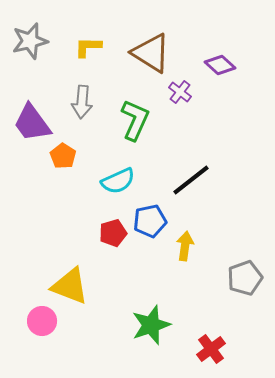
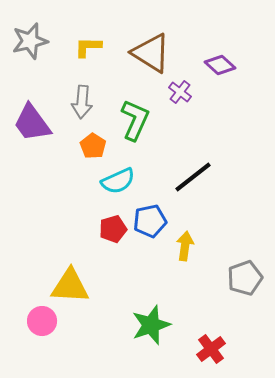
orange pentagon: moved 30 px right, 10 px up
black line: moved 2 px right, 3 px up
red pentagon: moved 4 px up
yellow triangle: rotated 18 degrees counterclockwise
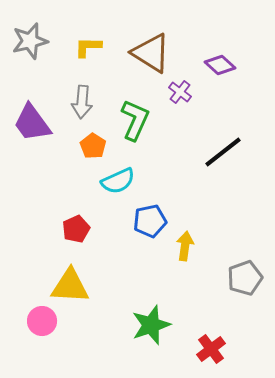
black line: moved 30 px right, 25 px up
red pentagon: moved 37 px left; rotated 8 degrees counterclockwise
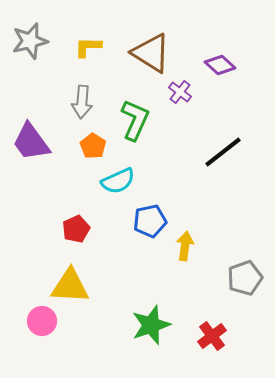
purple trapezoid: moved 1 px left, 19 px down
red cross: moved 1 px right, 13 px up
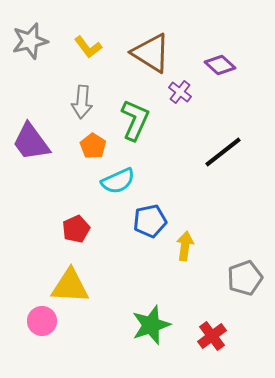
yellow L-shape: rotated 128 degrees counterclockwise
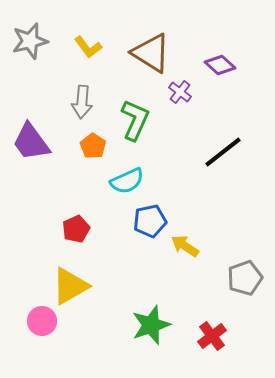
cyan semicircle: moved 9 px right
yellow arrow: rotated 64 degrees counterclockwise
yellow triangle: rotated 33 degrees counterclockwise
